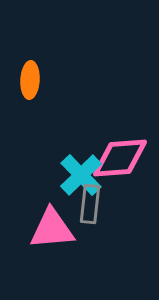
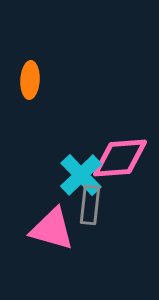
gray rectangle: moved 1 px down
pink triangle: rotated 21 degrees clockwise
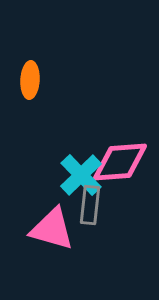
pink diamond: moved 4 px down
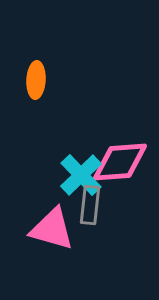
orange ellipse: moved 6 px right
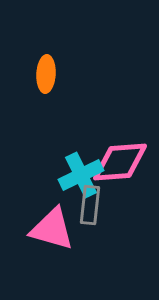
orange ellipse: moved 10 px right, 6 px up
cyan cross: rotated 18 degrees clockwise
